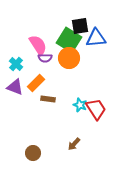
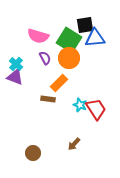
black square: moved 5 px right, 1 px up
blue triangle: moved 1 px left
pink semicircle: moved 9 px up; rotated 140 degrees clockwise
purple semicircle: rotated 120 degrees counterclockwise
orange rectangle: moved 23 px right
purple triangle: moved 10 px up
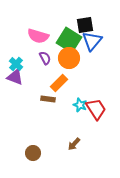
blue triangle: moved 3 px left, 3 px down; rotated 45 degrees counterclockwise
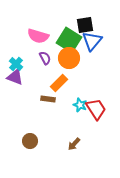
brown circle: moved 3 px left, 12 px up
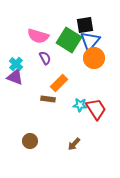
blue triangle: moved 2 px left
orange circle: moved 25 px right
cyan star: rotated 16 degrees counterclockwise
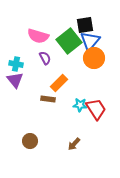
green square: moved 1 px down; rotated 20 degrees clockwise
cyan cross: rotated 32 degrees counterclockwise
purple triangle: moved 3 px down; rotated 30 degrees clockwise
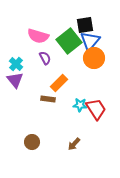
cyan cross: rotated 32 degrees clockwise
brown circle: moved 2 px right, 1 px down
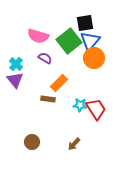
black square: moved 2 px up
purple semicircle: rotated 32 degrees counterclockwise
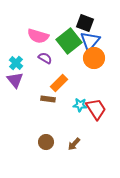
black square: rotated 30 degrees clockwise
cyan cross: moved 1 px up
brown circle: moved 14 px right
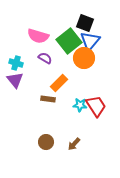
orange circle: moved 10 px left
cyan cross: rotated 24 degrees counterclockwise
red trapezoid: moved 3 px up
